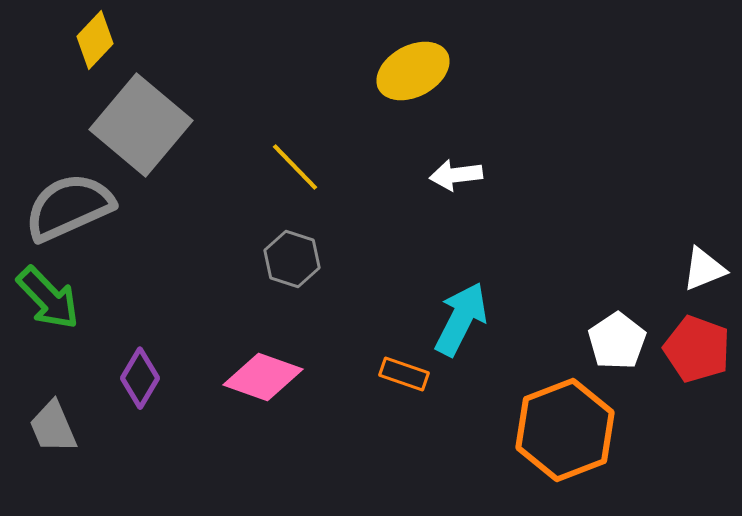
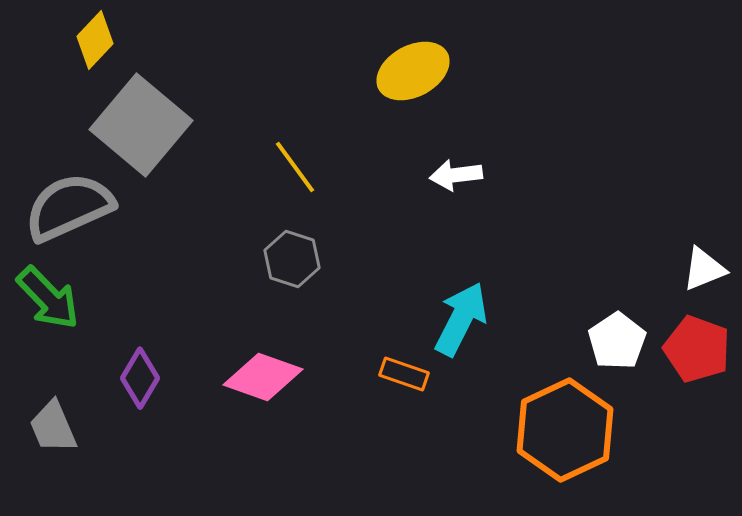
yellow line: rotated 8 degrees clockwise
orange hexagon: rotated 4 degrees counterclockwise
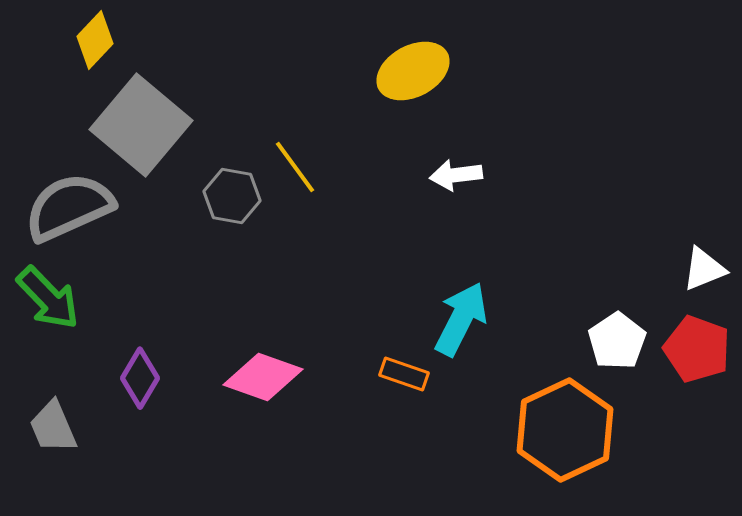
gray hexagon: moved 60 px left, 63 px up; rotated 8 degrees counterclockwise
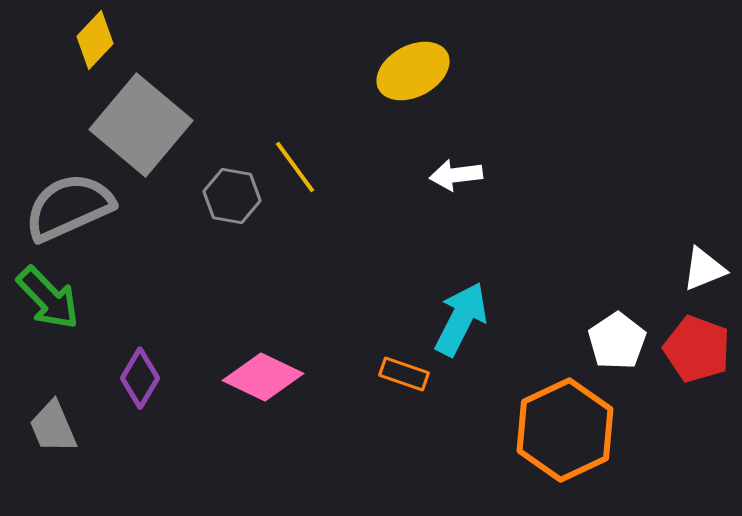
pink diamond: rotated 6 degrees clockwise
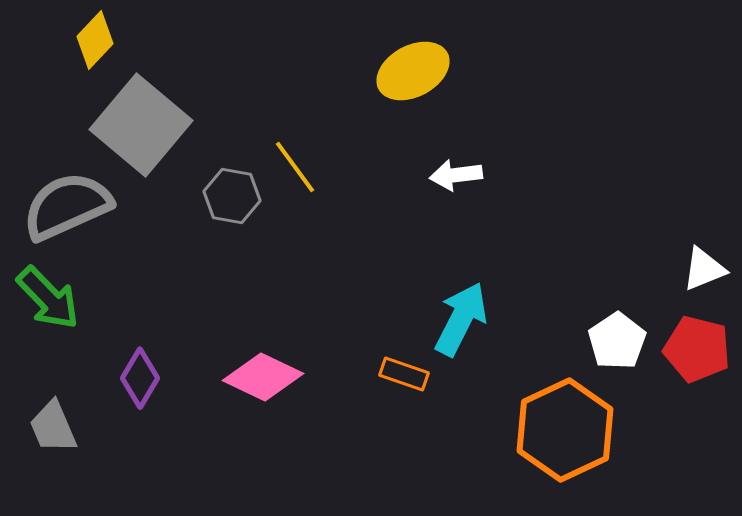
gray semicircle: moved 2 px left, 1 px up
red pentagon: rotated 6 degrees counterclockwise
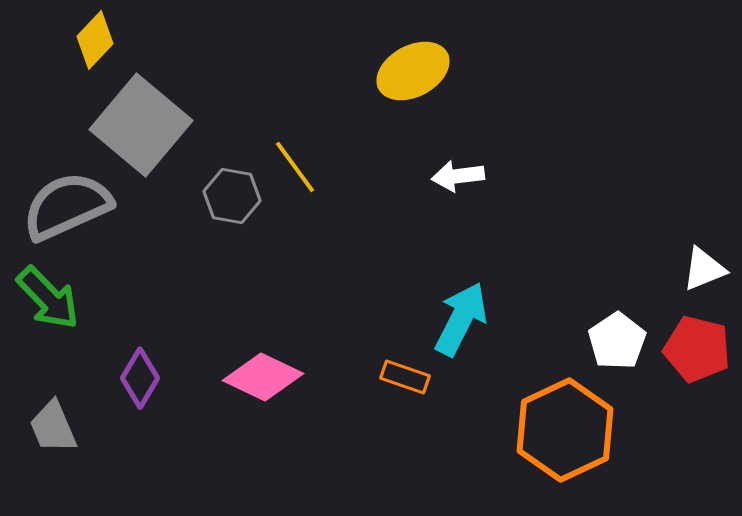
white arrow: moved 2 px right, 1 px down
orange rectangle: moved 1 px right, 3 px down
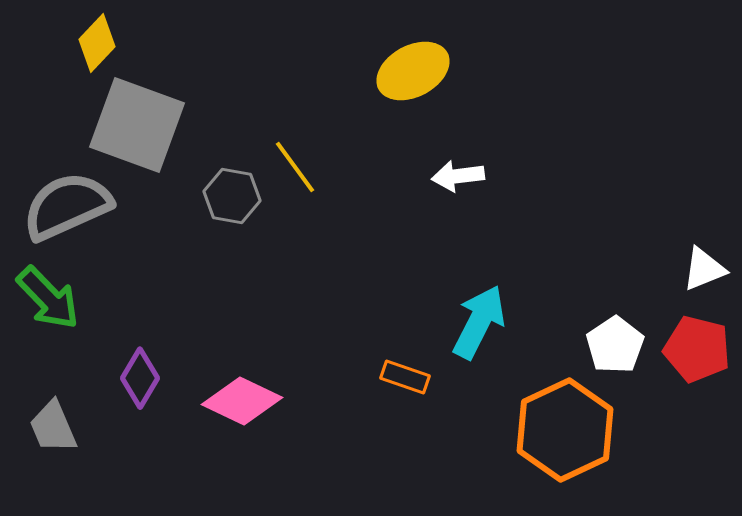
yellow diamond: moved 2 px right, 3 px down
gray square: moved 4 px left; rotated 20 degrees counterclockwise
cyan arrow: moved 18 px right, 3 px down
white pentagon: moved 2 px left, 4 px down
pink diamond: moved 21 px left, 24 px down
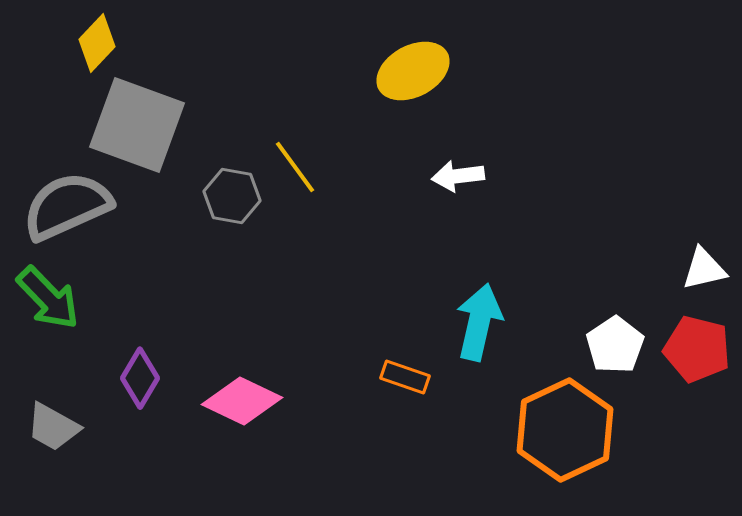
white triangle: rotated 9 degrees clockwise
cyan arrow: rotated 14 degrees counterclockwise
gray trapezoid: rotated 38 degrees counterclockwise
